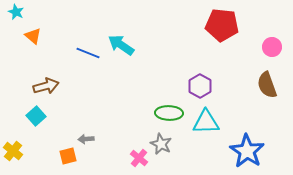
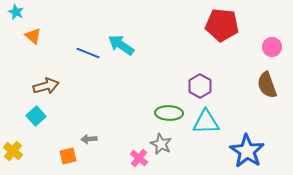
gray arrow: moved 3 px right
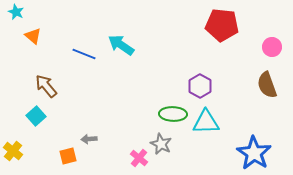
blue line: moved 4 px left, 1 px down
brown arrow: rotated 115 degrees counterclockwise
green ellipse: moved 4 px right, 1 px down
blue star: moved 7 px right, 2 px down
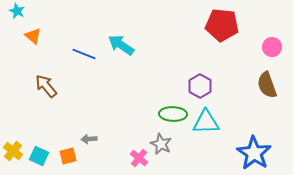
cyan star: moved 1 px right, 1 px up
cyan square: moved 3 px right, 40 px down; rotated 24 degrees counterclockwise
